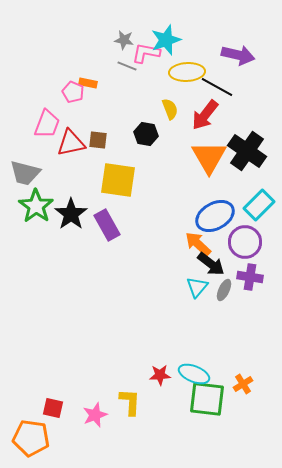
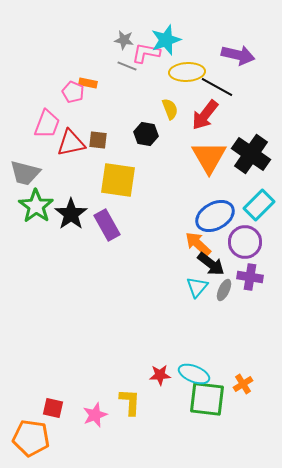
black cross: moved 4 px right, 3 px down
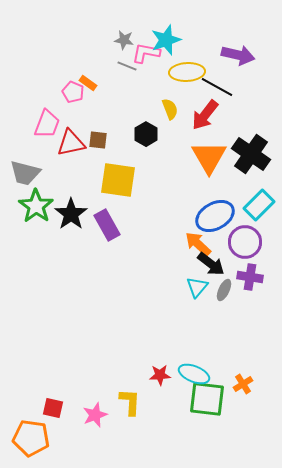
orange rectangle: rotated 24 degrees clockwise
black hexagon: rotated 20 degrees clockwise
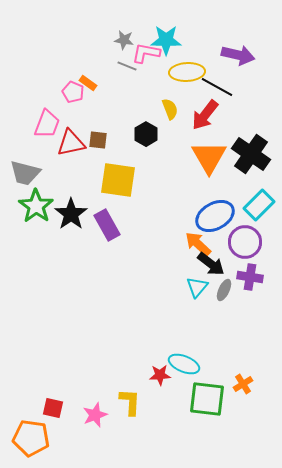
cyan star: rotated 20 degrees clockwise
cyan ellipse: moved 10 px left, 10 px up
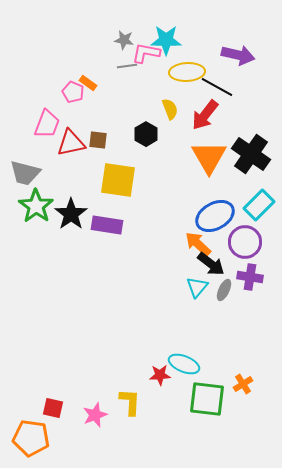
gray line: rotated 30 degrees counterclockwise
purple rectangle: rotated 52 degrees counterclockwise
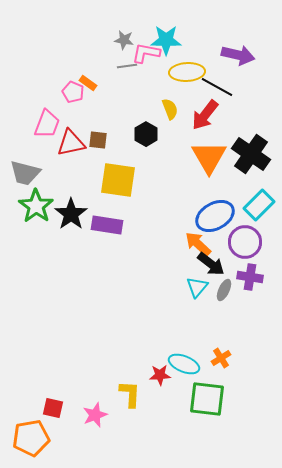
orange cross: moved 22 px left, 26 px up
yellow L-shape: moved 8 px up
orange pentagon: rotated 18 degrees counterclockwise
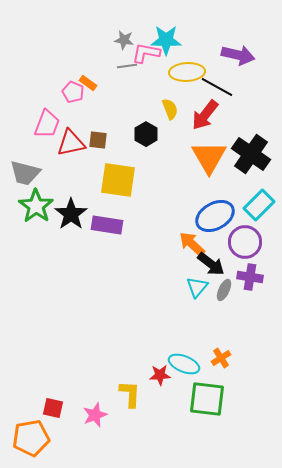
orange arrow: moved 6 px left
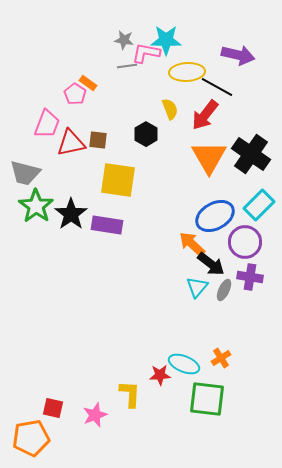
pink pentagon: moved 2 px right, 2 px down; rotated 10 degrees clockwise
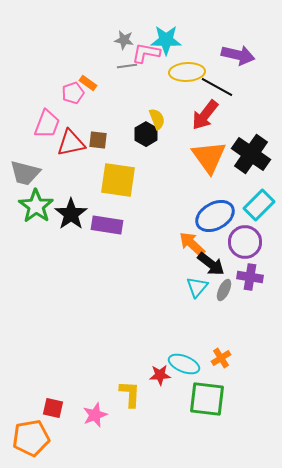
pink pentagon: moved 2 px left, 1 px up; rotated 20 degrees clockwise
yellow semicircle: moved 13 px left, 10 px down
orange triangle: rotated 6 degrees counterclockwise
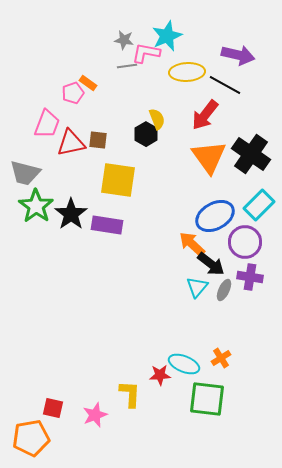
cyan star: moved 1 px right, 4 px up; rotated 24 degrees counterclockwise
black line: moved 8 px right, 2 px up
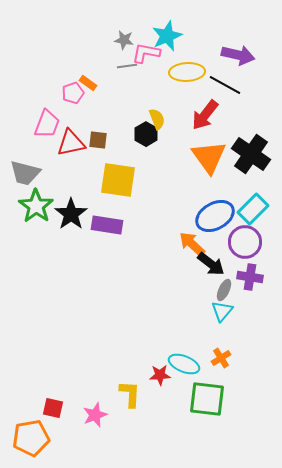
cyan rectangle: moved 6 px left, 4 px down
cyan triangle: moved 25 px right, 24 px down
